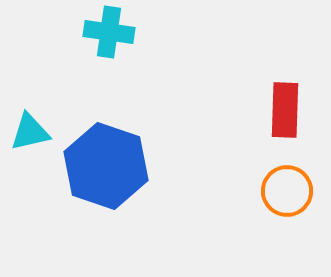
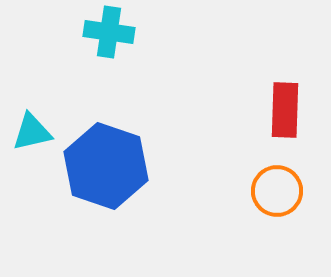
cyan triangle: moved 2 px right
orange circle: moved 10 px left
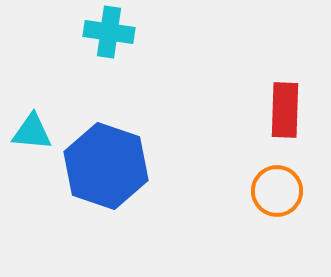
cyan triangle: rotated 18 degrees clockwise
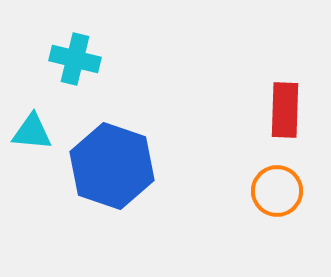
cyan cross: moved 34 px left, 27 px down; rotated 6 degrees clockwise
blue hexagon: moved 6 px right
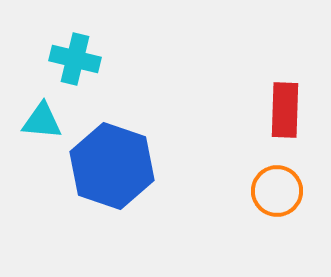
cyan triangle: moved 10 px right, 11 px up
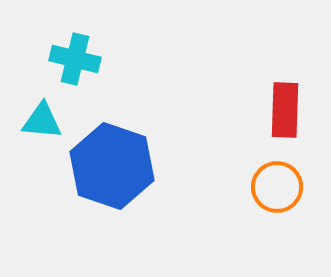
orange circle: moved 4 px up
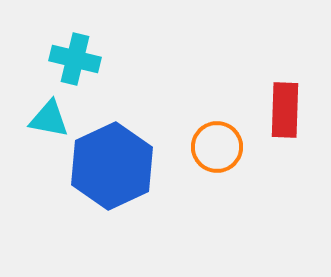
cyan triangle: moved 7 px right, 2 px up; rotated 6 degrees clockwise
blue hexagon: rotated 16 degrees clockwise
orange circle: moved 60 px left, 40 px up
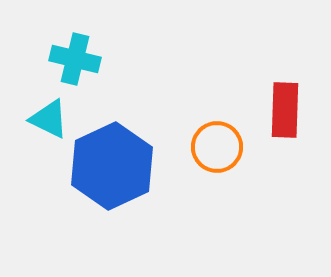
cyan triangle: rotated 15 degrees clockwise
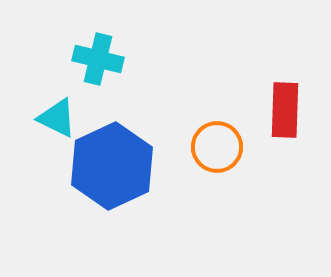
cyan cross: moved 23 px right
cyan triangle: moved 8 px right, 1 px up
